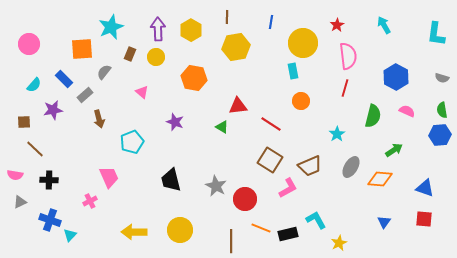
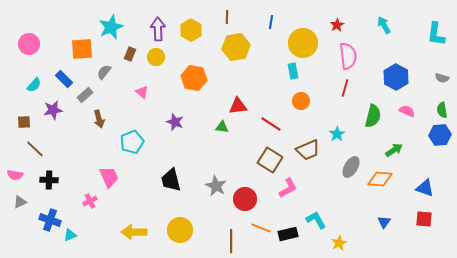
green triangle at (222, 127): rotated 24 degrees counterclockwise
brown trapezoid at (310, 166): moved 2 px left, 16 px up
cyan triangle at (70, 235): rotated 24 degrees clockwise
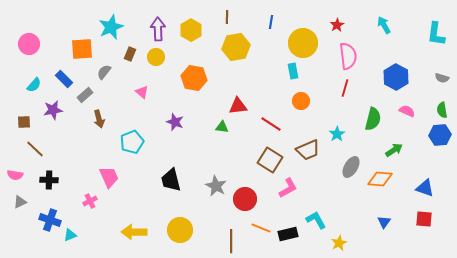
green semicircle at (373, 116): moved 3 px down
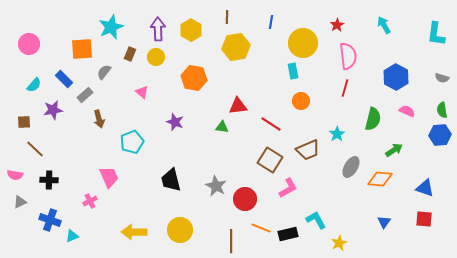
cyan triangle at (70, 235): moved 2 px right, 1 px down
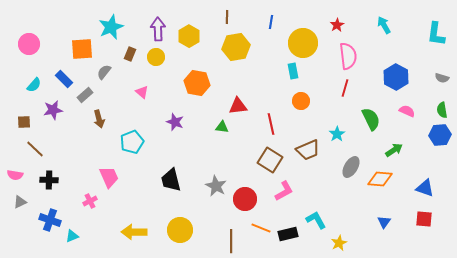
yellow hexagon at (191, 30): moved 2 px left, 6 px down
orange hexagon at (194, 78): moved 3 px right, 5 px down
green semicircle at (373, 119): moved 2 px left; rotated 40 degrees counterclockwise
red line at (271, 124): rotated 45 degrees clockwise
pink L-shape at (288, 188): moved 4 px left, 3 px down
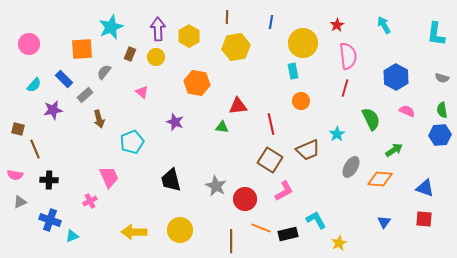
brown square at (24, 122): moved 6 px left, 7 px down; rotated 16 degrees clockwise
brown line at (35, 149): rotated 24 degrees clockwise
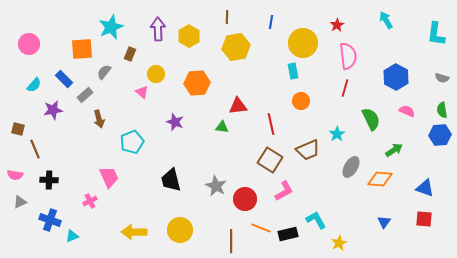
cyan arrow at (384, 25): moved 2 px right, 5 px up
yellow circle at (156, 57): moved 17 px down
orange hexagon at (197, 83): rotated 15 degrees counterclockwise
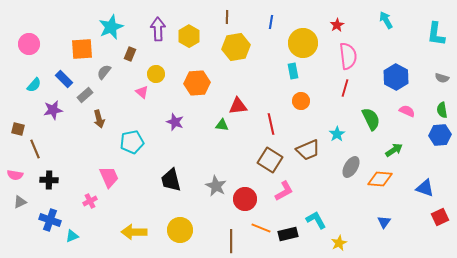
green triangle at (222, 127): moved 2 px up
cyan pentagon at (132, 142): rotated 10 degrees clockwise
red square at (424, 219): moved 16 px right, 2 px up; rotated 30 degrees counterclockwise
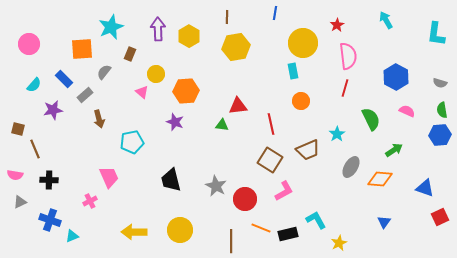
blue line at (271, 22): moved 4 px right, 9 px up
gray semicircle at (442, 78): moved 2 px left, 5 px down
orange hexagon at (197, 83): moved 11 px left, 8 px down
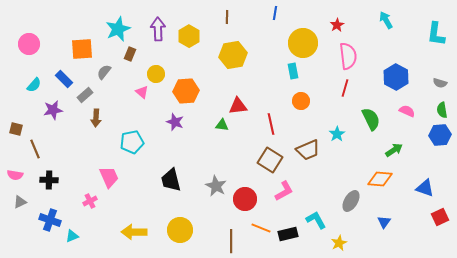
cyan star at (111, 27): moved 7 px right, 2 px down
yellow hexagon at (236, 47): moved 3 px left, 8 px down
brown arrow at (99, 119): moved 3 px left, 1 px up; rotated 18 degrees clockwise
brown square at (18, 129): moved 2 px left
gray ellipse at (351, 167): moved 34 px down
